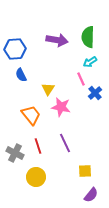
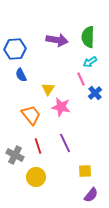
gray cross: moved 2 px down
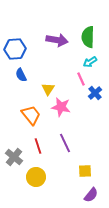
gray cross: moved 1 px left, 2 px down; rotated 12 degrees clockwise
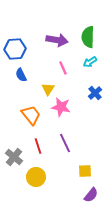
pink line: moved 18 px left, 11 px up
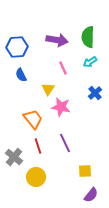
blue hexagon: moved 2 px right, 2 px up
orange trapezoid: moved 2 px right, 4 px down
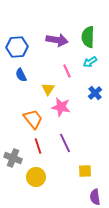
pink line: moved 4 px right, 3 px down
gray cross: moved 1 px left, 1 px down; rotated 18 degrees counterclockwise
purple semicircle: moved 4 px right, 2 px down; rotated 133 degrees clockwise
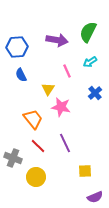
green semicircle: moved 5 px up; rotated 25 degrees clockwise
red line: rotated 28 degrees counterclockwise
purple semicircle: rotated 105 degrees counterclockwise
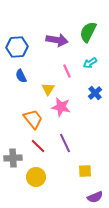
cyan arrow: moved 1 px down
blue semicircle: moved 1 px down
gray cross: rotated 24 degrees counterclockwise
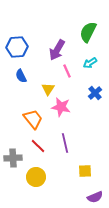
purple arrow: moved 10 px down; rotated 110 degrees clockwise
purple line: rotated 12 degrees clockwise
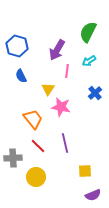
blue hexagon: moved 1 px up; rotated 20 degrees clockwise
cyan arrow: moved 1 px left, 2 px up
pink line: rotated 32 degrees clockwise
purple semicircle: moved 2 px left, 2 px up
